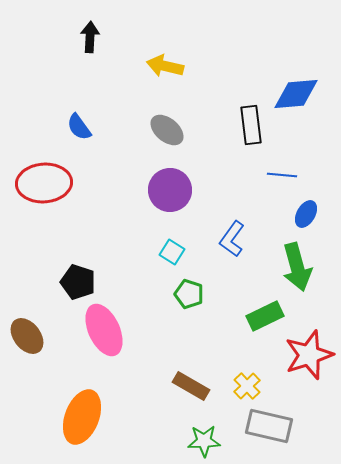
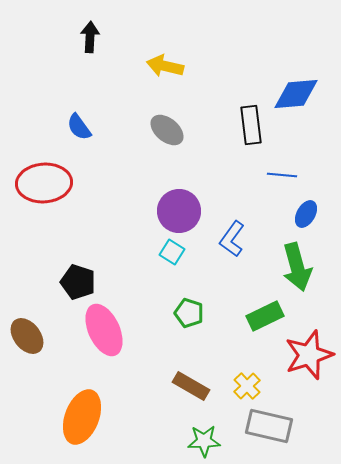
purple circle: moved 9 px right, 21 px down
green pentagon: moved 19 px down
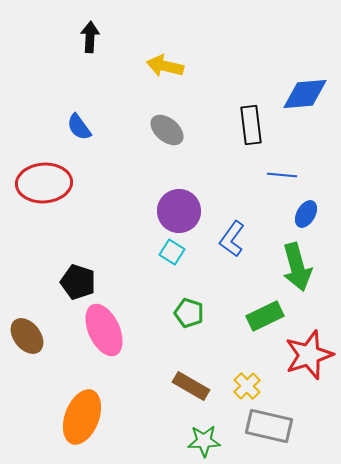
blue diamond: moved 9 px right
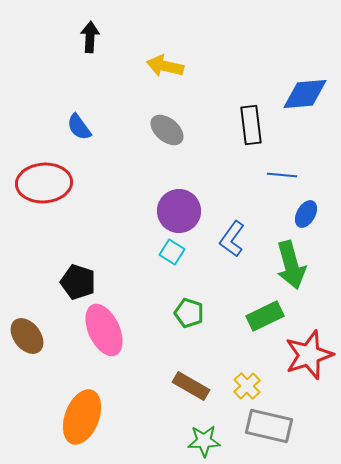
green arrow: moved 6 px left, 2 px up
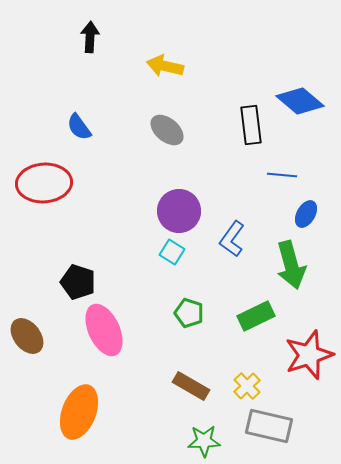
blue diamond: moved 5 px left, 7 px down; rotated 45 degrees clockwise
green rectangle: moved 9 px left
orange ellipse: moved 3 px left, 5 px up
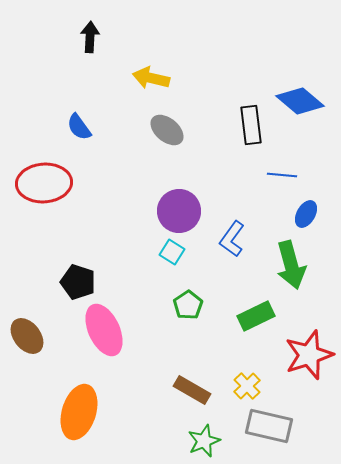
yellow arrow: moved 14 px left, 12 px down
green pentagon: moved 1 px left, 8 px up; rotated 20 degrees clockwise
brown rectangle: moved 1 px right, 4 px down
orange ellipse: rotated 4 degrees counterclockwise
green star: rotated 20 degrees counterclockwise
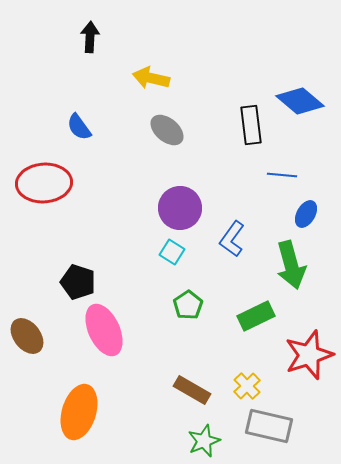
purple circle: moved 1 px right, 3 px up
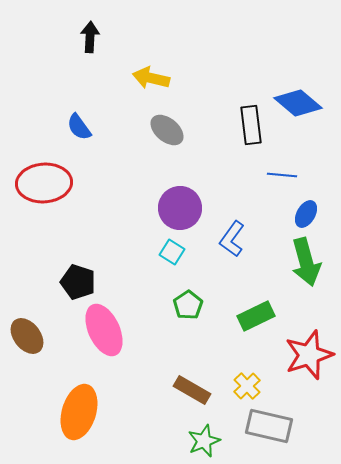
blue diamond: moved 2 px left, 2 px down
green arrow: moved 15 px right, 3 px up
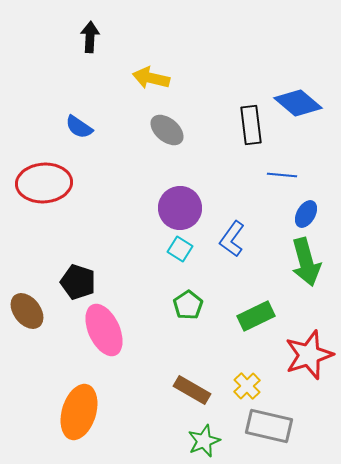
blue semicircle: rotated 20 degrees counterclockwise
cyan square: moved 8 px right, 3 px up
brown ellipse: moved 25 px up
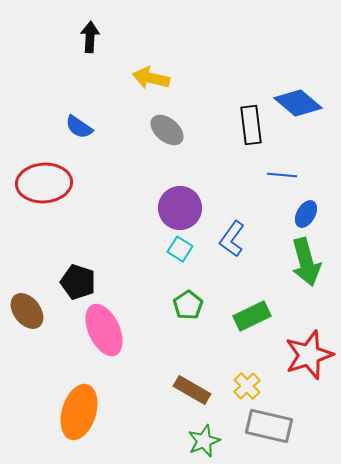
green rectangle: moved 4 px left
